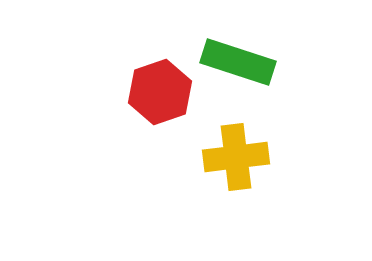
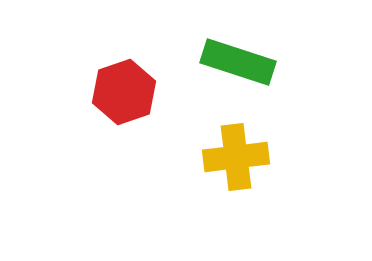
red hexagon: moved 36 px left
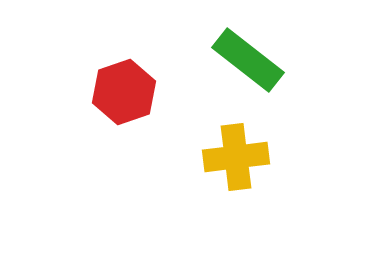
green rectangle: moved 10 px right, 2 px up; rotated 20 degrees clockwise
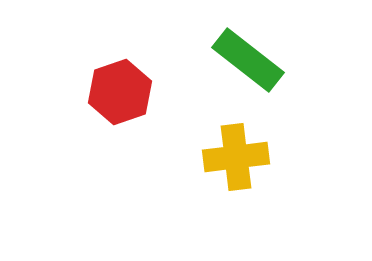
red hexagon: moved 4 px left
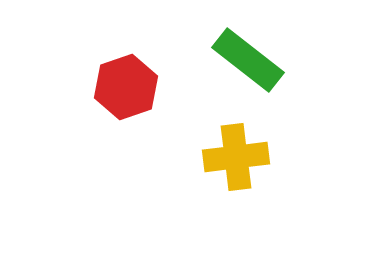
red hexagon: moved 6 px right, 5 px up
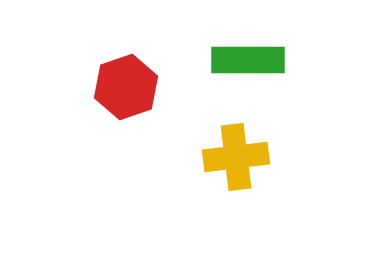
green rectangle: rotated 38 degrees counterclockwise
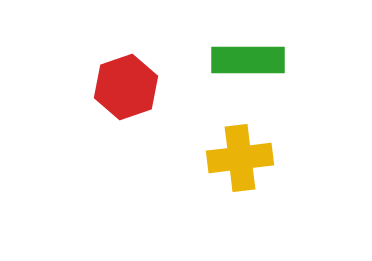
yellow cross: moved 4 px right, 1 px down
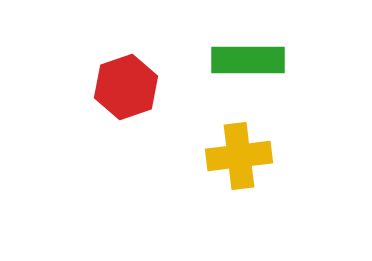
yellow cross: moved 1 px left, 2 px up
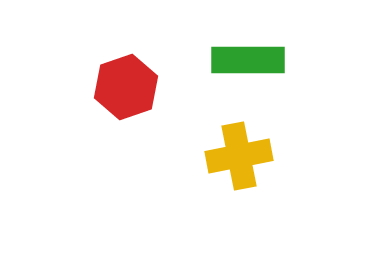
yellow cross: rotated 4 degrees counterclockwise
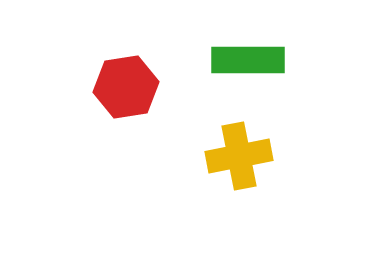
red hexagon: rotated 10 degrees clockwise
